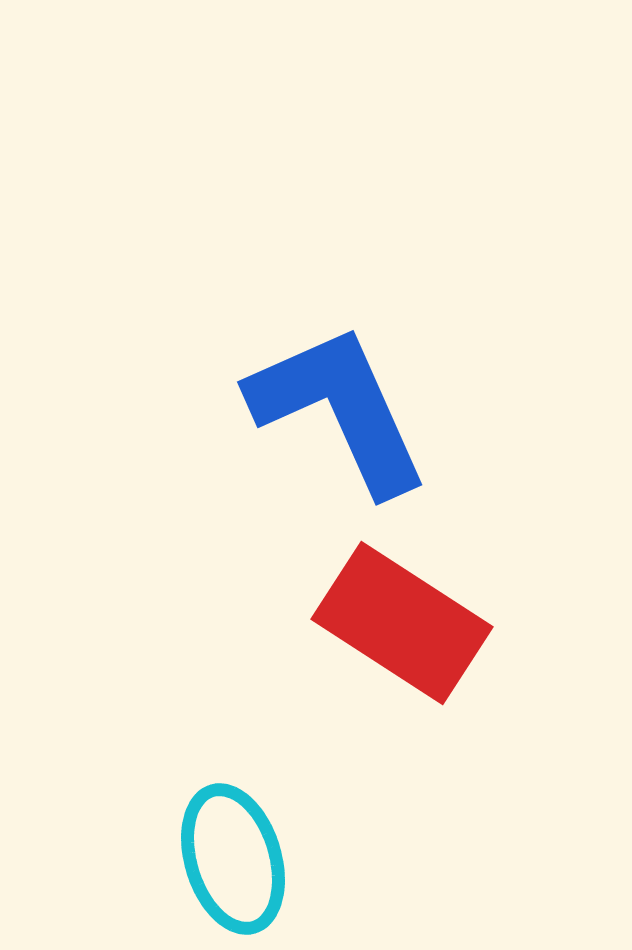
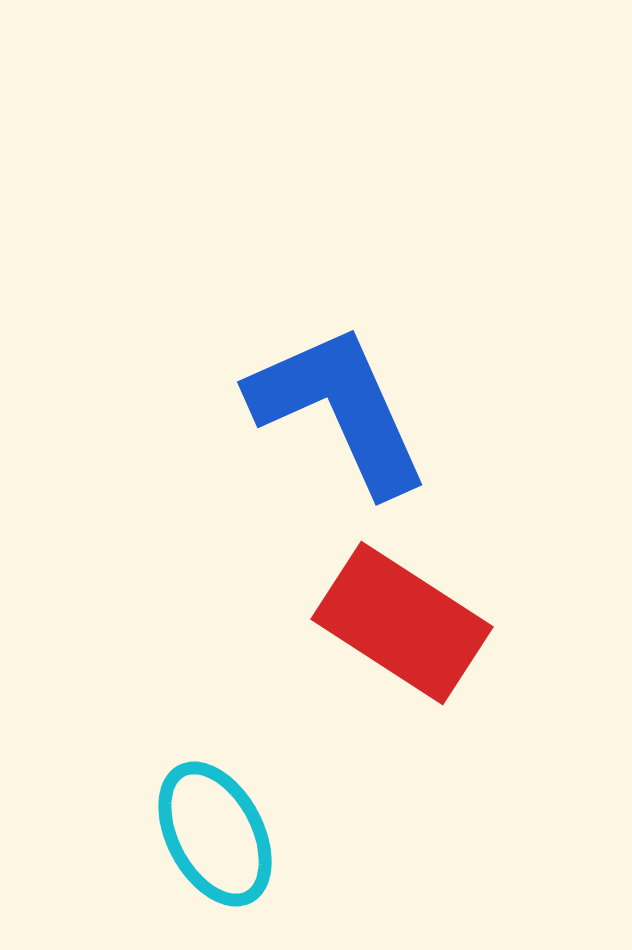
cyan ellipse: moved 18 px left, 25 px up; rotated 11 degrees counterclockwise
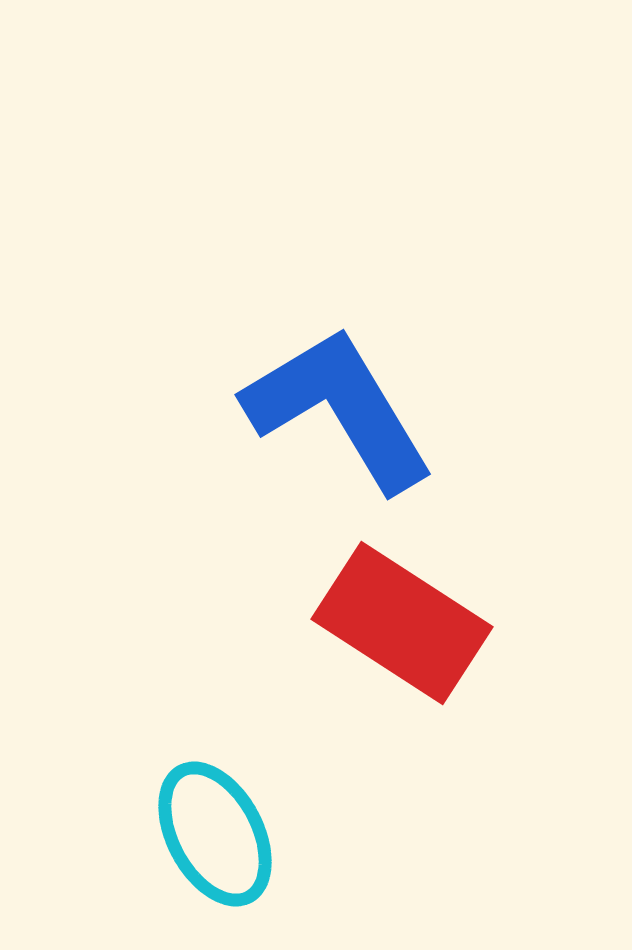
blue L-shape: rotated 7 degrees counterclockwise
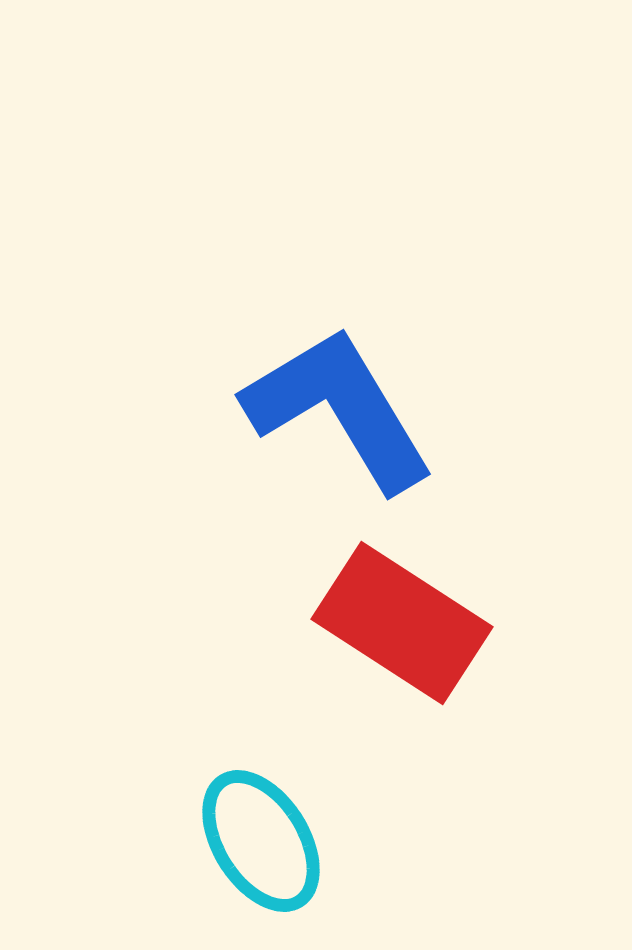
cyan ellipse: moved 46 px right, 7 px down; rotated 4 degrees counterclockwise
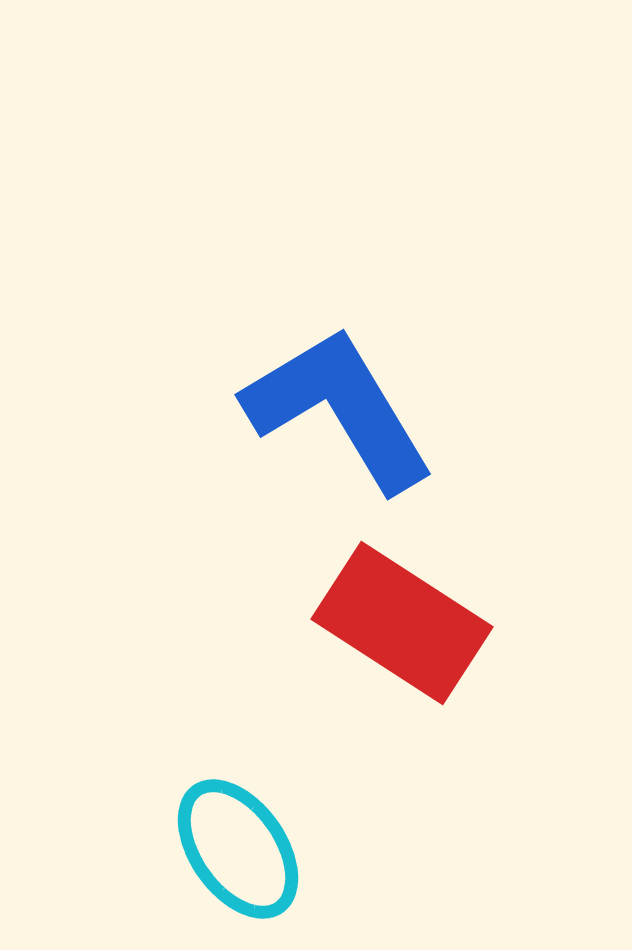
cyan ellipse: moved 23 px left, 8 px down; rotated 3 degrees counterclockwise
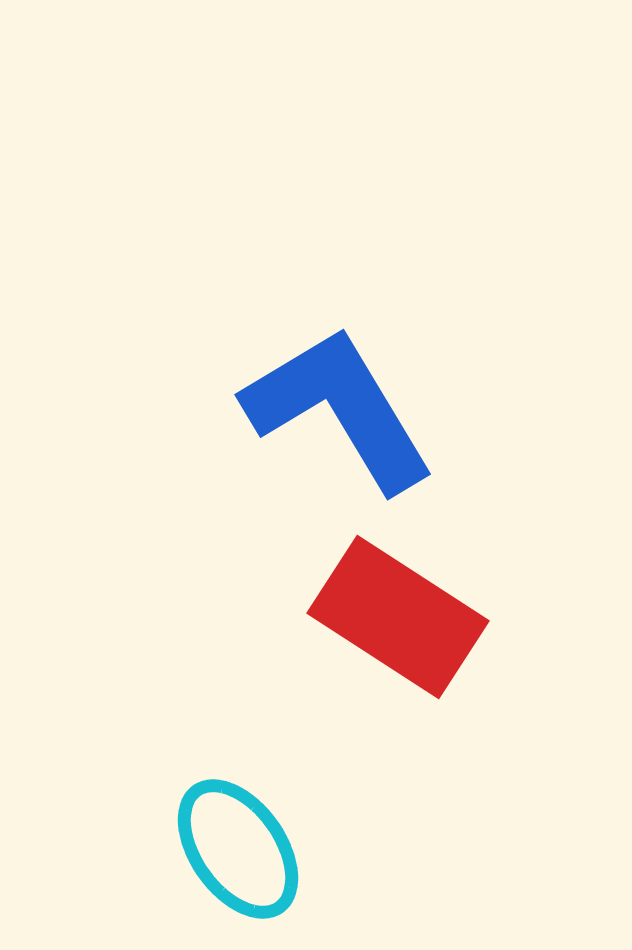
red rectangle: moved 4 px left, 6 px up
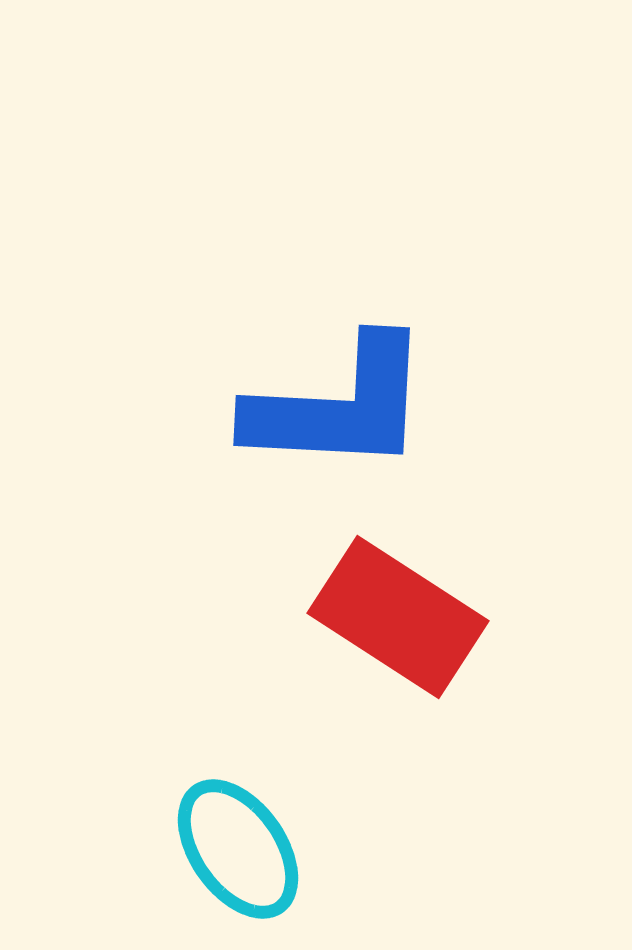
blue L-shape: moved 3 px up; rotated 124 degrees clockwise
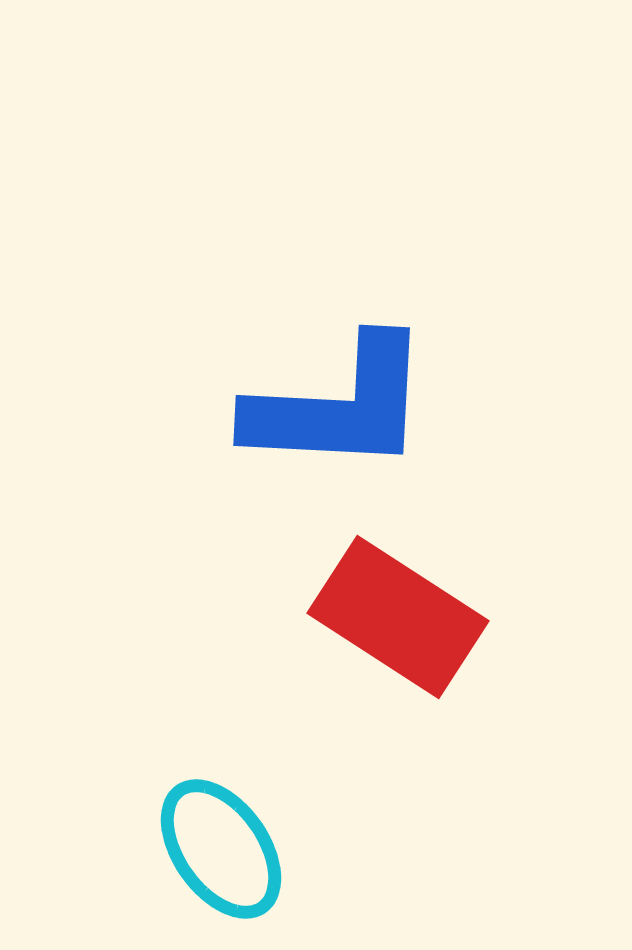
cyan ellipse: moved 17 px left
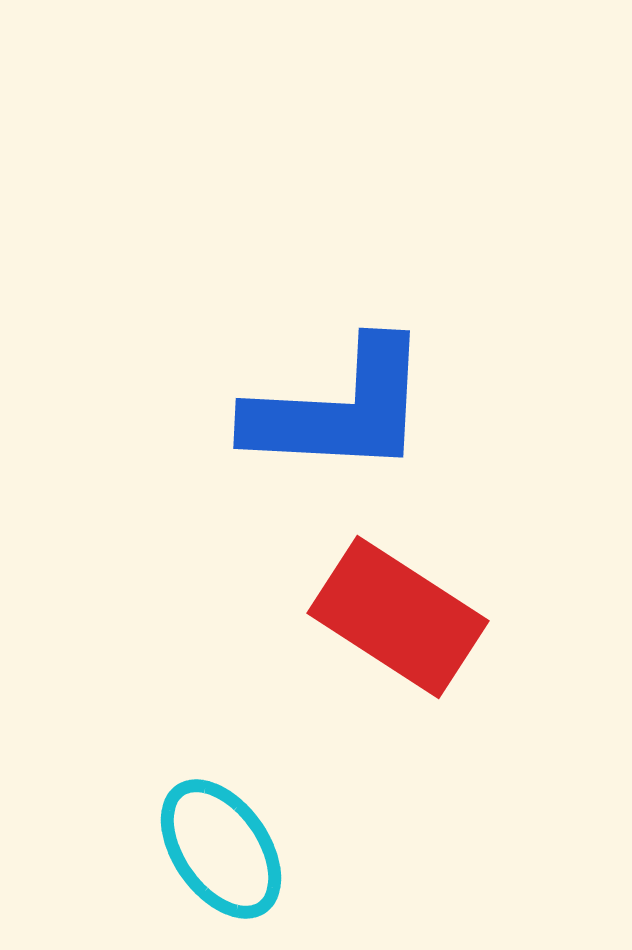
blue L-shape: moved 3 px down
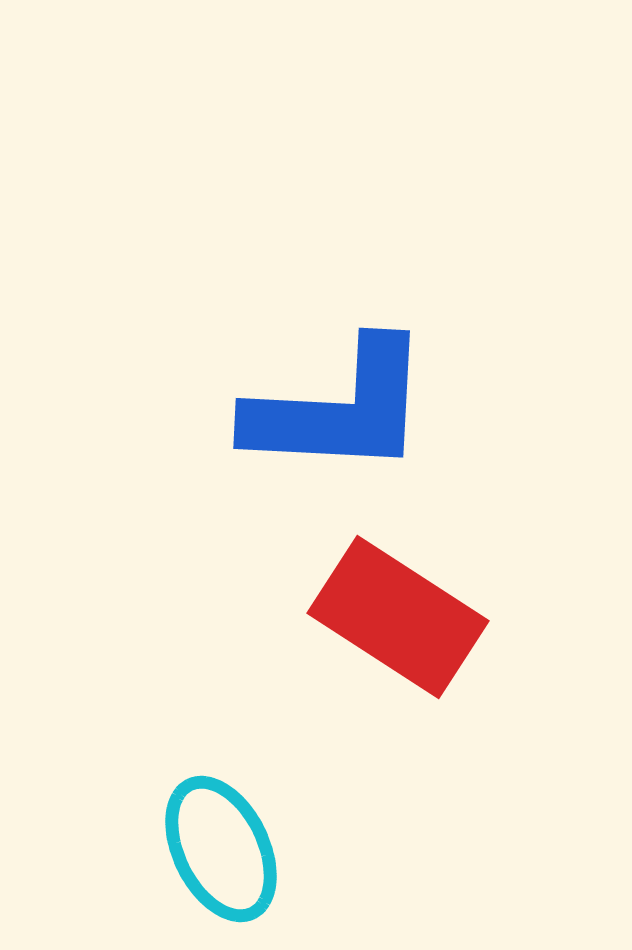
cyan ellipse: rotated 9 degrees clockwise
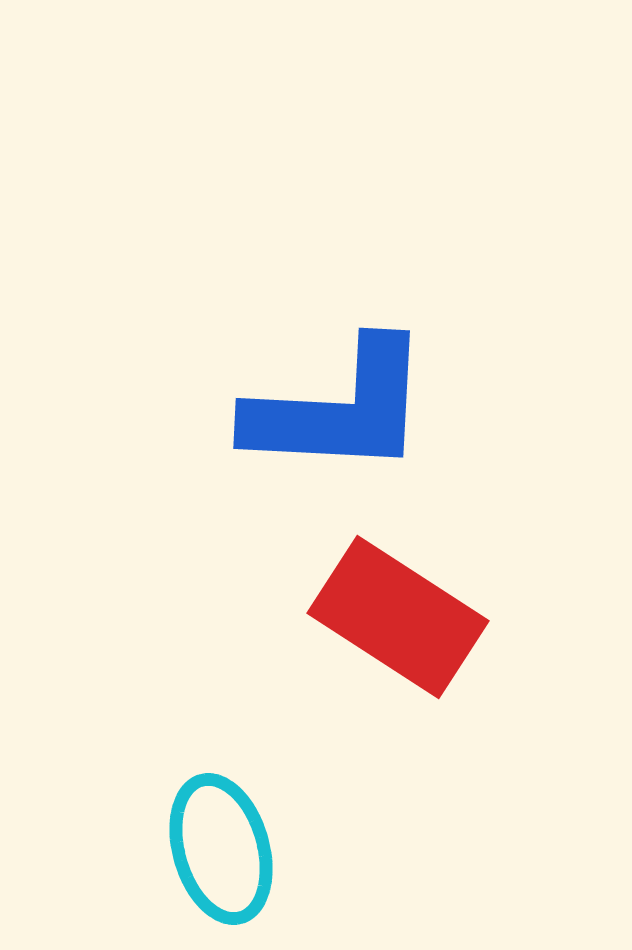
cyan ellipse: rotated 10 degrees clockwise
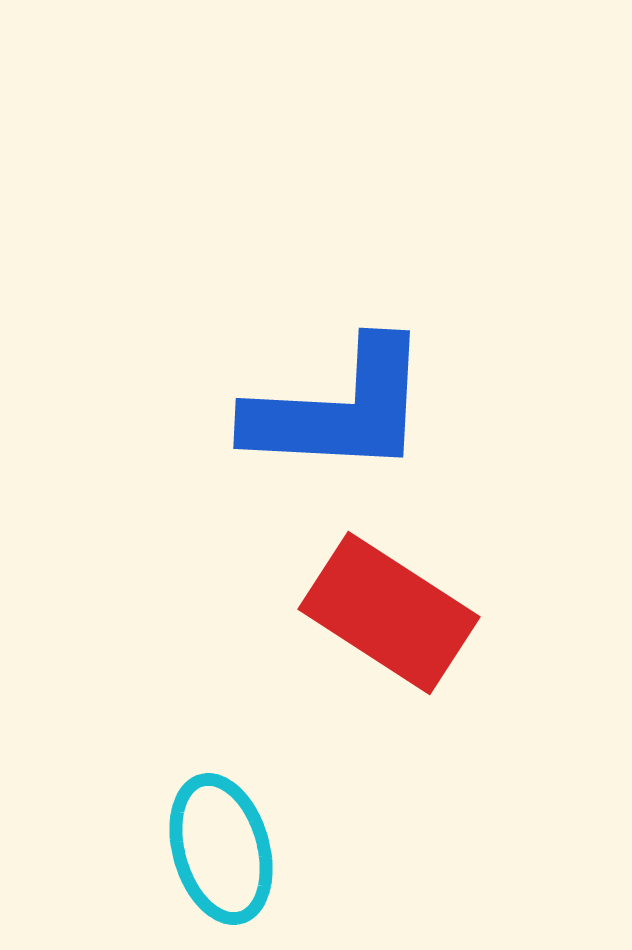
red rectangle: moved 9 px left, 4 px up
